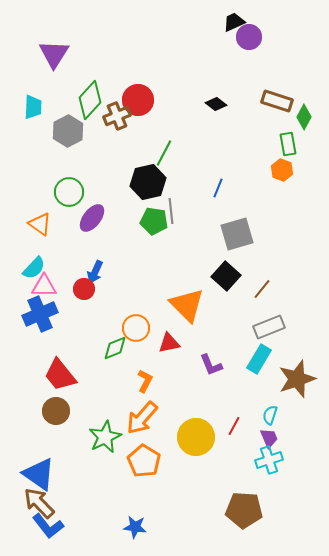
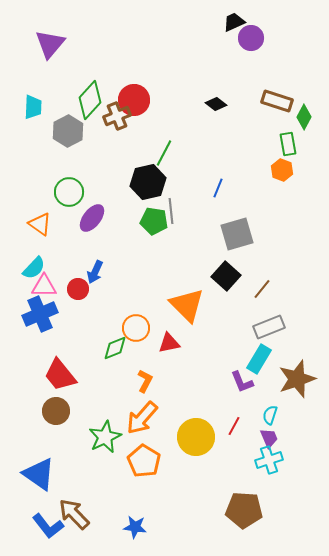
purple circle at (249, 37): moved 2 px right, 1 px down
purple triangle at (54, 54): moved 4 px left, 10 px up; rotated 8 degrees clockwise
red circle at (138, 100): moved 4 px left
red circle at (84, 289): moved 6 px left
purple L-shape at (211, 365): moved 31 px right, 17 px down
brown arrow at (39, 503): moved 35 px right, 11 px down
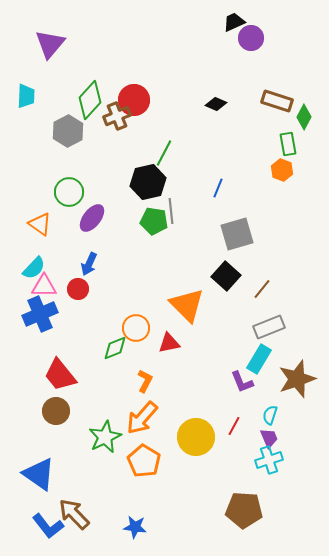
black diamond at (216, 104): rotated 15 degrees counterclockwise
cyan trapezoid at (33, 107): moved 7 px left, 11 px up
blue arrow at (95, 272): moved 6 px left, 8 px up
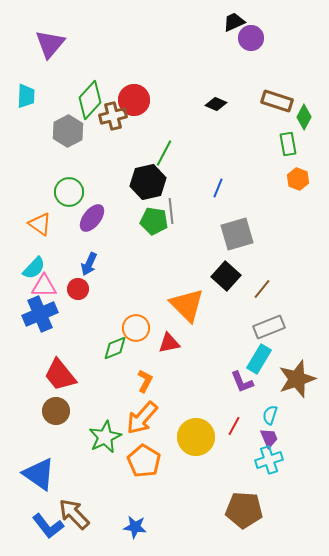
brown cross at (117, 116): moved 4 px left; rotated 8 degrees clockwise
orange hexagon at (282, 170): moved 16 px right, 9 px down
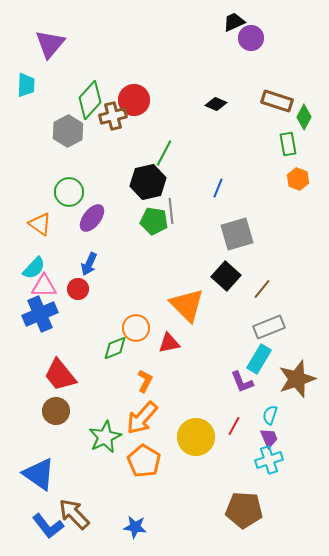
cyan trapezoid at (26, 96): moved 11 px up
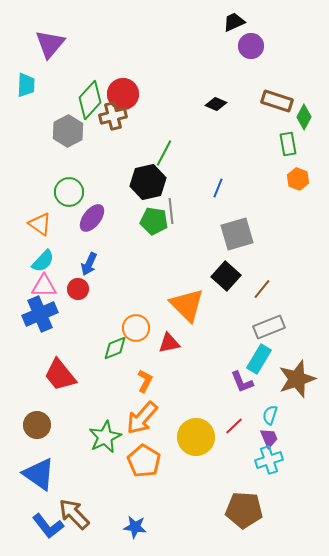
purple circle at (251, 38): moved 8 px down
red circle at (134, 100): moved 11 px left, 6 px up
cyan semicircle at (34, 268): moved 9 px right, 7 px up
brown circle at (56, 411): moved 19 px left, 14 px down
red line at (234, 426): rotated 18 degrees clockwise
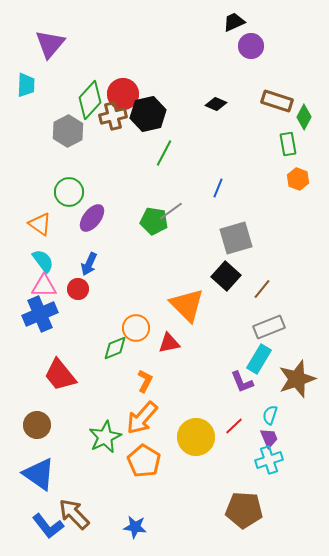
black hexagon at (148, 182): moved 68 px up
gray line at (171, 211): rotated 60 degrees clockwise
gray square at (237, 234): moved 1 px left, 4 px down
cyan semicircle at (43, 261): rotated 80 degrees counterclockwise
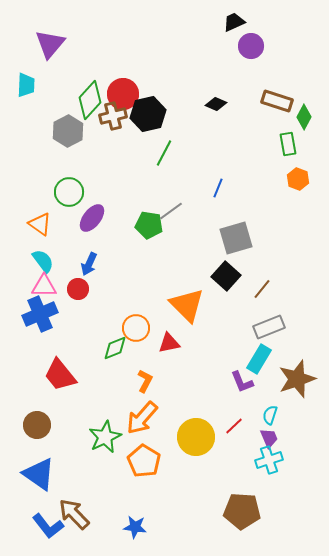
green pentagon at (154, 221): moved 5 px left, 4 px down
brown pentagon at (244, 510): moved 2 px left, 1 px down
